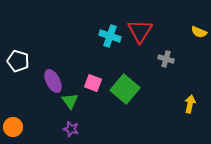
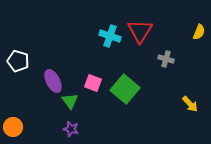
yellow semicircle: rotated 91 degrees counterclockwise
yellow arrow: rotated 126 degrees clockwise
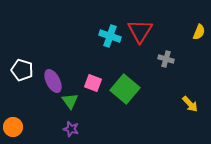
white pentagon: moved 4 px right, 9 px down
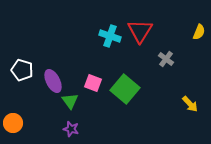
gray cross: rotated 21 degrees clockwise
orange circle: moved 4 px up
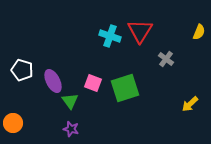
green square: moved 1 px up; rotated 32 degrees clockwise
yellow arrow: rotated 90 degrees clockwise
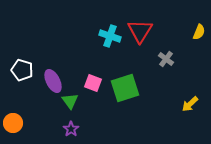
purple star: rotated 21 degrees clockwise
